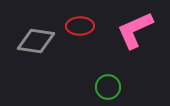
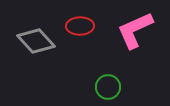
gray diamond: rotated 39 degrees clockwise
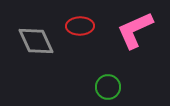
gray diamond: rotated 18 degrees clockwise
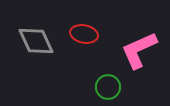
red ellipse: moved 4 px right, 8 px down; rotated 12 degrees clockwise
pink L-shape: moved 4 px right, 20 px down
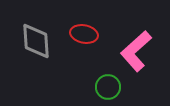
gray diamond: rotated 21 degrees clockwise
pink L-shape: moved 3 px left, 1 px down; rotated 18 degrees counterclockwise
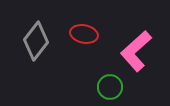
gray diamond: rotated 42 degrees clockwise
green circle: moved 2 px right
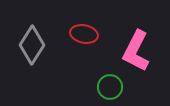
gray diamond: moved 4 px left, 4 px down; rotated 6 degrees counterclockwise
pink L-shape: rotated 21 degrees counterclockwise
